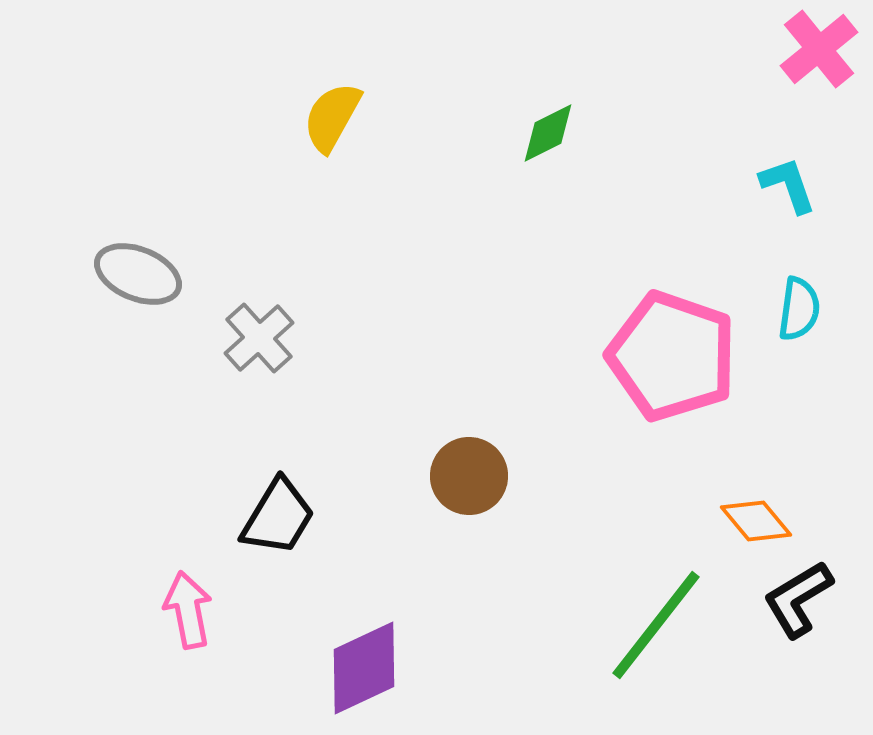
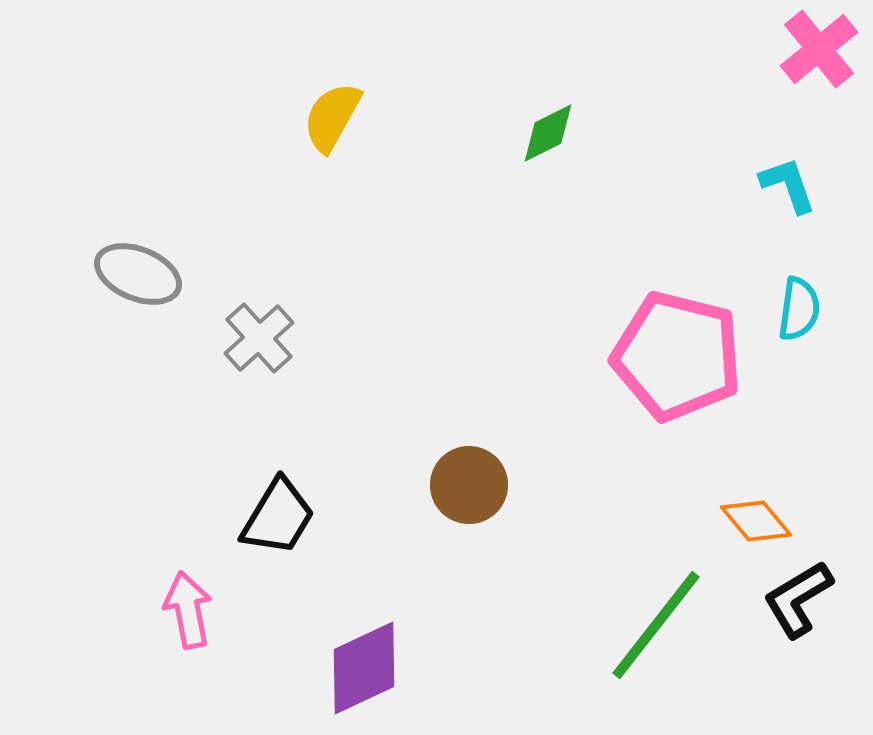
pink pentagon: moved 5 px right; rotated 5 degrees counterclockwise
brown circle: moved 9 px down
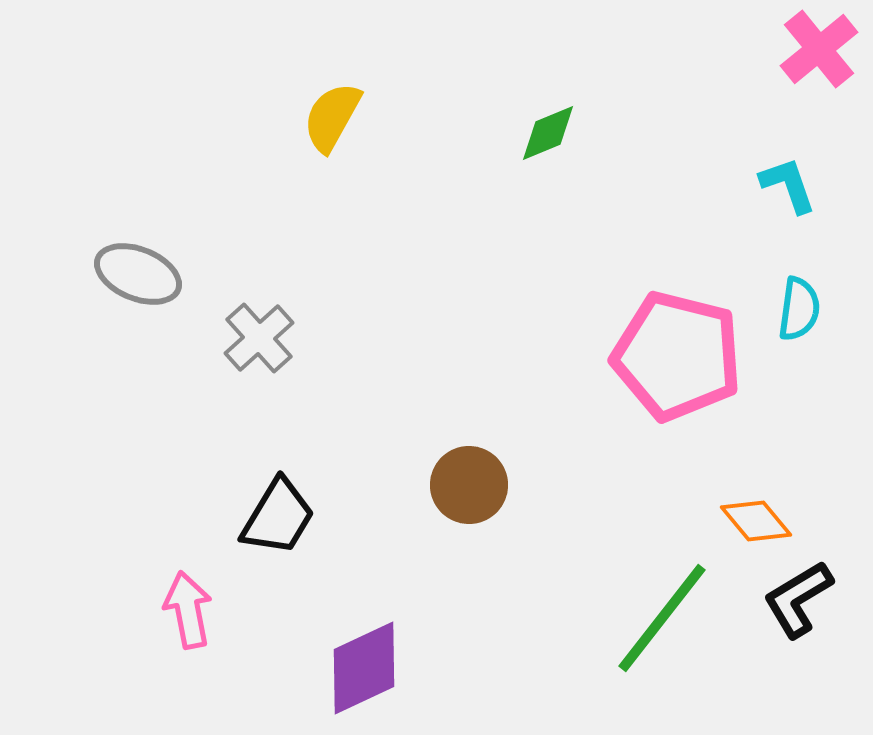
green diamond: rotated 4 degrees clockwise
green line: moved 6 px right, 7 px up
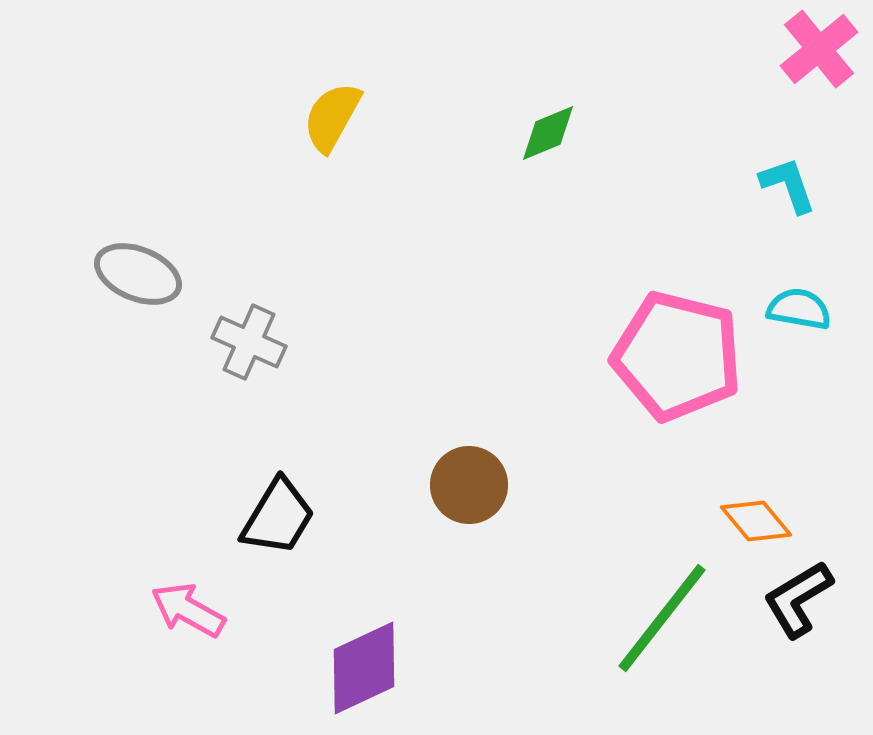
cyan semicircle: rotated 88 degrees counterclockwise
gray cross: moved 10 px left, 4 px down; rotated 24 degrees counterclockwise
pink arrow: rotated 50 degrees counterclockwise
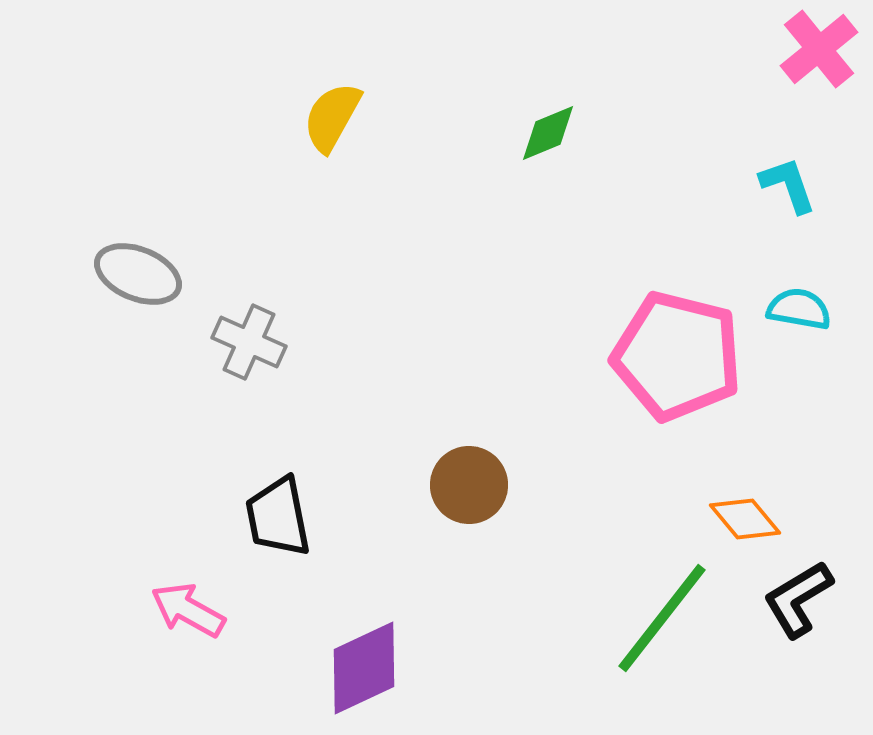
black trapezoid: rotated 138 degrees clockwise
orange diamond: moved 11 px left, 2 px up
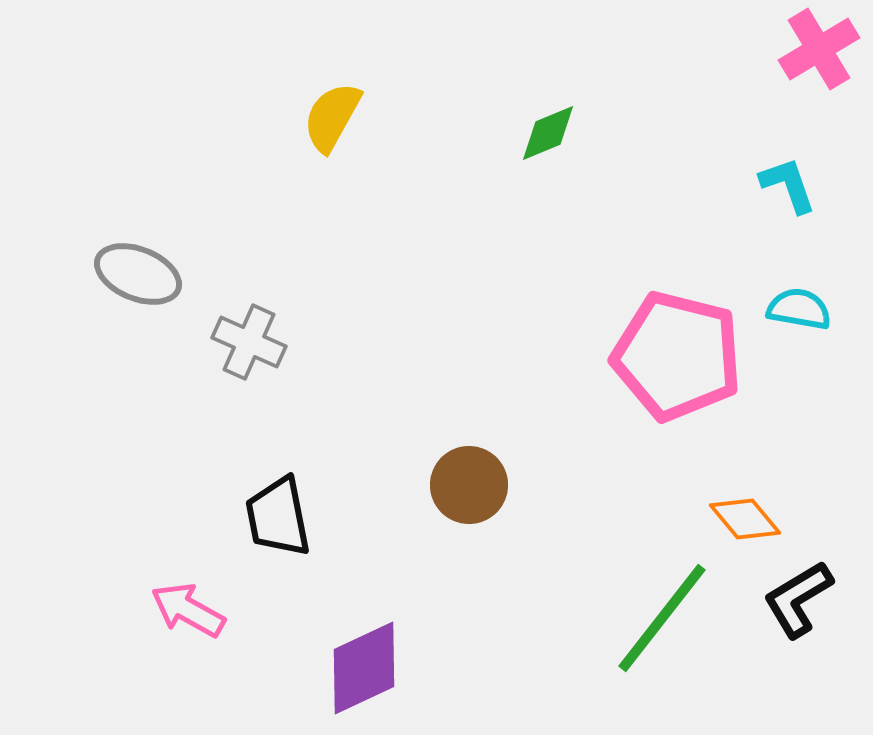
pink cross: rotated 8 degrees clockwise
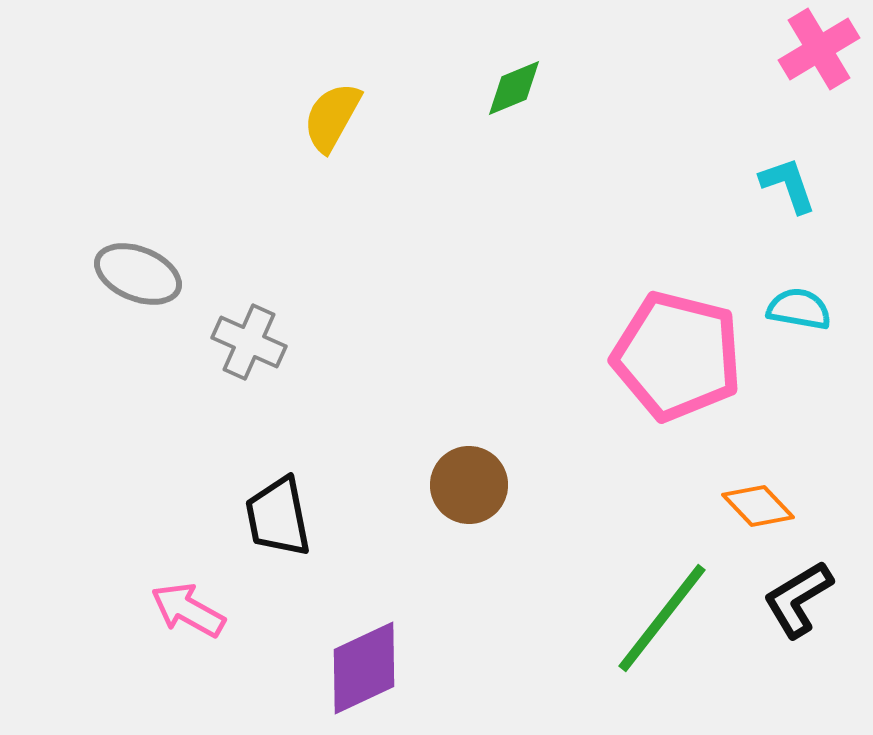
green diamond: moved 34 px left, 45 px up
orange diamond: moved 13 px right, 13 px up; rotated 4 degrees counterclockwise
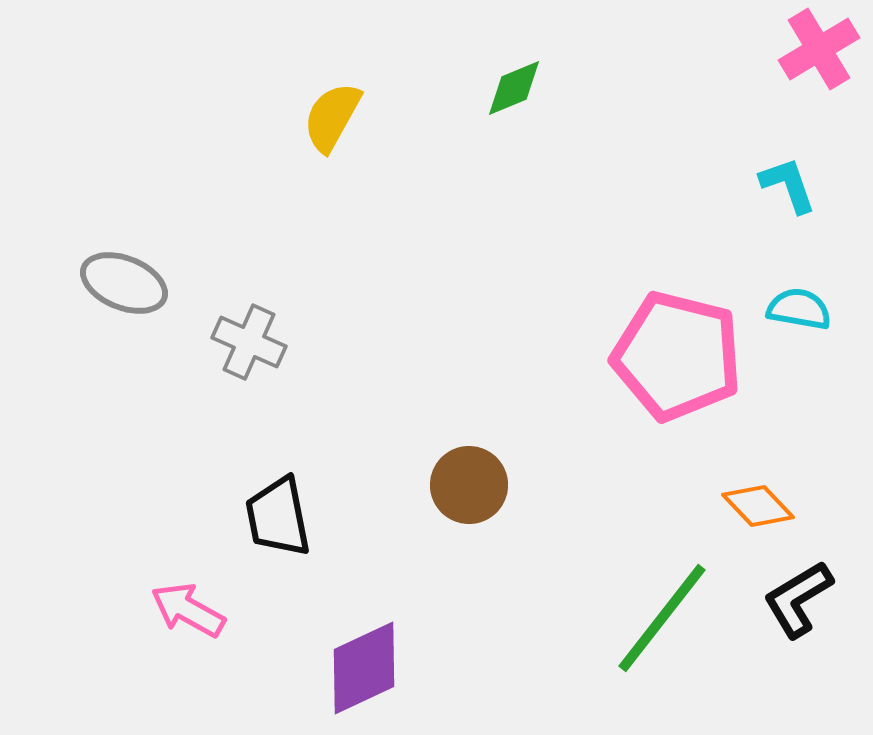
gray ellipse: moved 14 px left, 9 px down
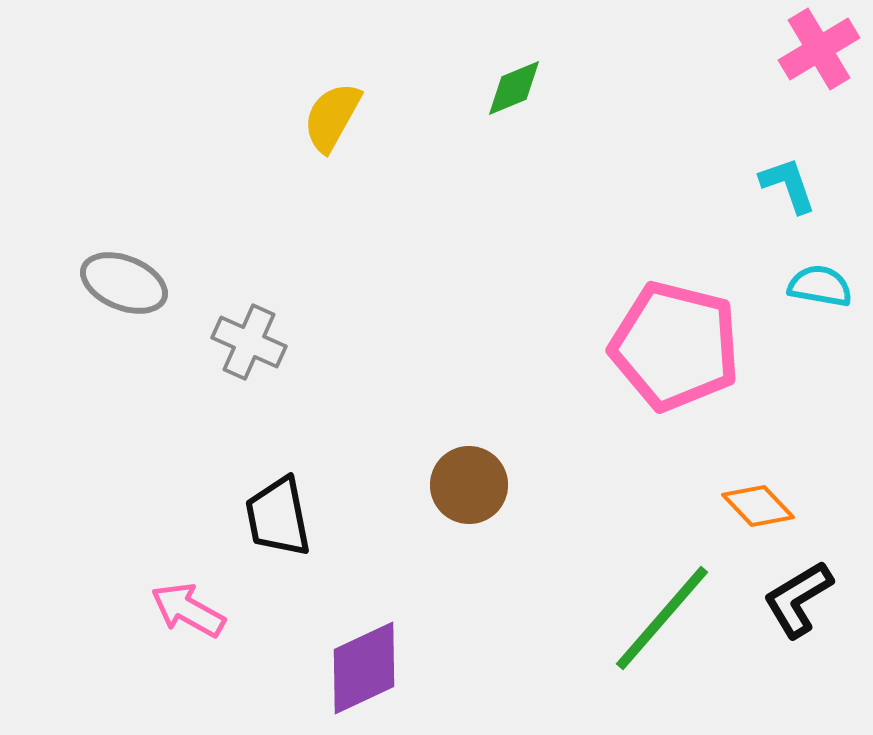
cyan semicircle: moved 21 px right, 23 px up
pink pentagon: moved 2 px left, 10 px up
green line: rotated 3 degrees clockwise
